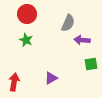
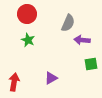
green star: moved 2 px right
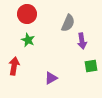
purple arrow: moved 1 px down; rotated 105 degrees counterclockwise
green square: moved 2 px down
red arrow: moved 16 px up
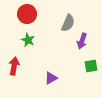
purple arrow: rotated 28 degrees clockwise
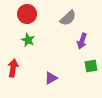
gray semicircle: moved 5 px up; rotated 24 degrees clockwise
red arrow: moved 1 px left, 2 px down
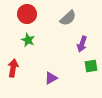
purple arrow: moved 3 px down
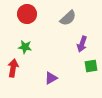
green star: moved 3 px left, 7 px down; rotated 16 degrees counterclockwise
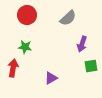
red circle: moved 1 px down
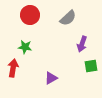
red circle: moved 3 px right
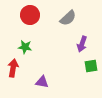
purple triangle: moved 9 px left, 4 px down; rotated 40 degrees clockwise
